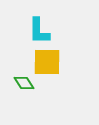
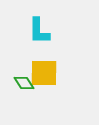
yellow square: moved 3 px left, 11 px down
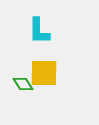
green diamond: moved 1 px left, 1 px down
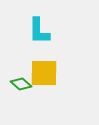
green diamond: moved 2 px left; rotated 15 degrees counterclockwise
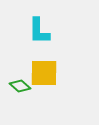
green diamond: moved 1 px left, 2 px down
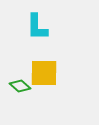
cyan L-shape: moved 2 px left, 4 px up
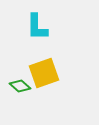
yellow square: rotated 20 degrees counterclockwise
